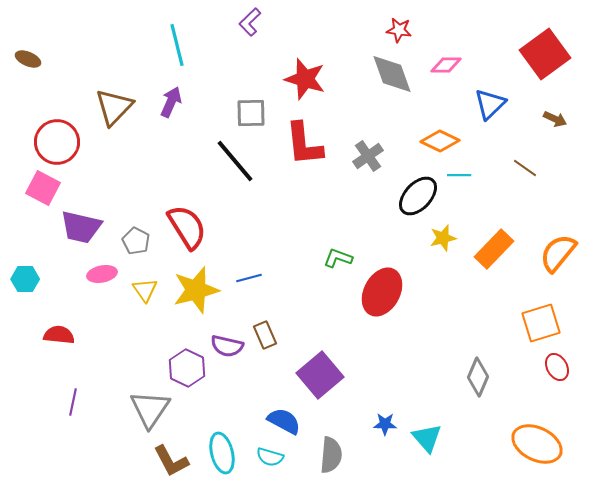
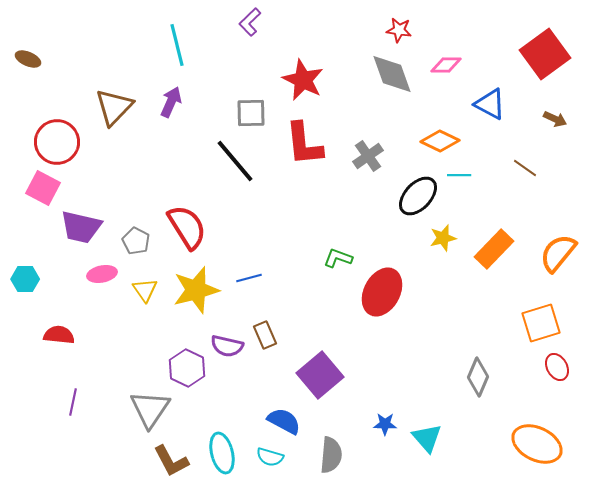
red star at (305, 79): moved 2 px left, 1 px down; rotated 9 degrees clockwise
blue triangle at (490, 104): rotated 48 degrees counterclockwise
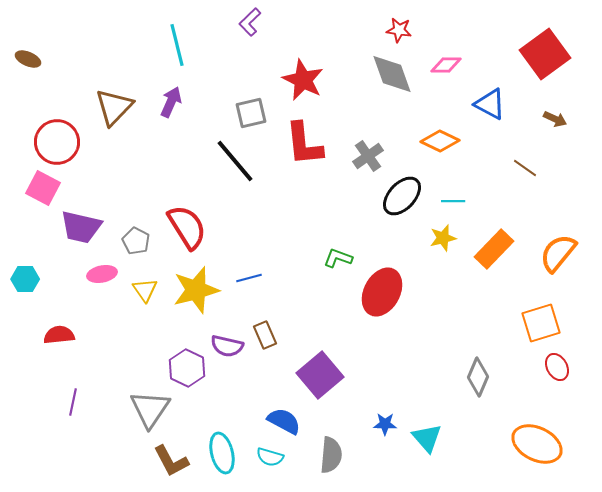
gray square at (251, 113): rotated 12 degrees counterclockwise
cyan line at (459, 175): moved 6 px left, 26 px down
black ellipse at (418, 196): moved 16 px left
red semicircle at (59, 335): rotated 12 degrees counterclockwise
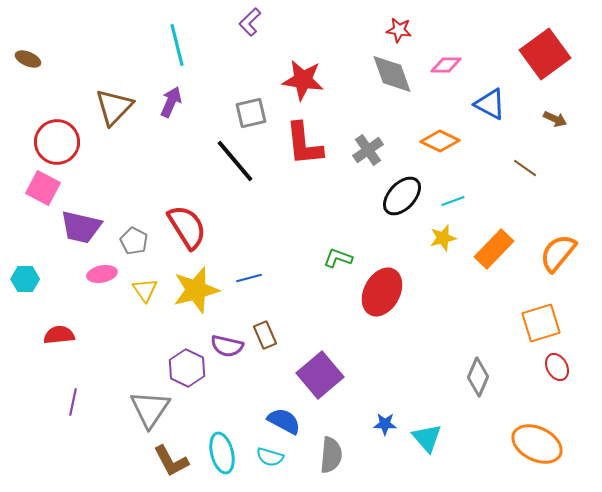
red star at (303, 80): rotated 18 degrees counterclockwise
gray cross at (368, 156): moved 6 px up
cyan line at (453, 201): rotated 20 degrees counterclockwise
gray pentagon at (136, 241): moved 2 px left
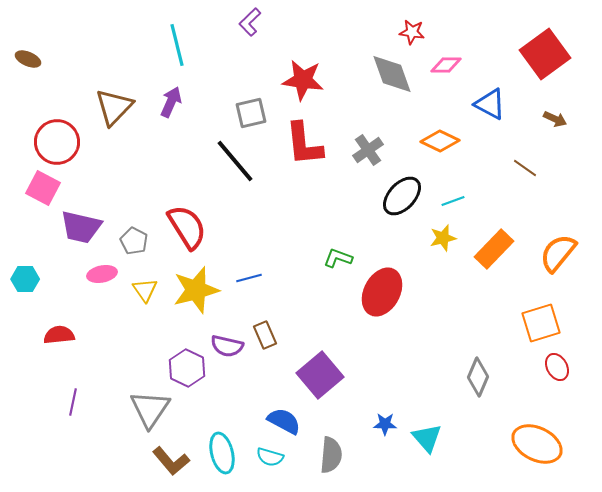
red star at (399, 30): moved 13 px right, 2 px down
brown L-shape at (171, 461): rotated 12 degrees counterclockwise
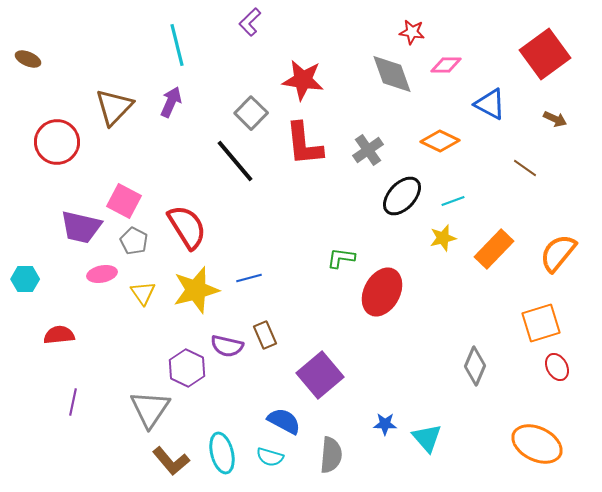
gray square at (251, 113): rotated 32 degrees counterclockwise
pink square at (43, 188): moved 81 px right, 13 px down
green L-shape at (338, 258): moved 3 px right; rotated 12 degrees counterclockwise
yellow triangle at (145, 290): moved 2 px left, 3 px down
gray diamond at (478, 377): moved 3 px left, 11 px up
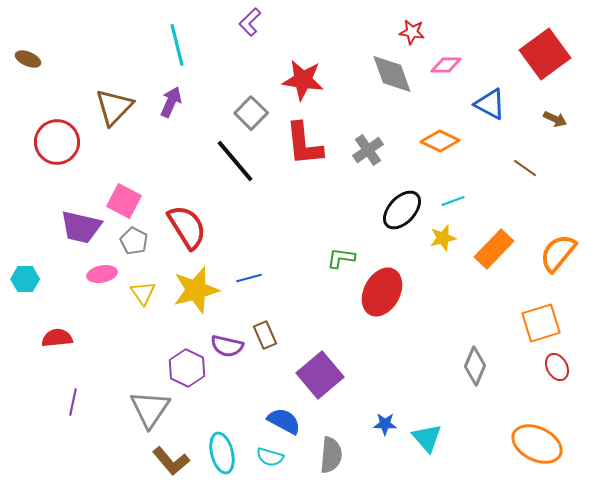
black ellipse at (402, 196): moved 14 px down
red semicircle at (59, 335): moved 2 px left, 3 px down
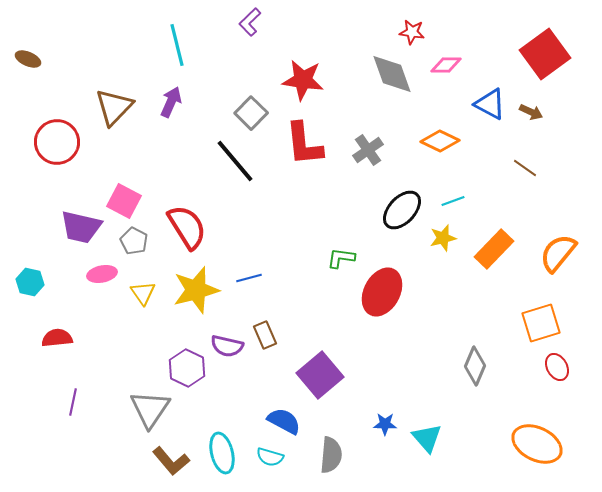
brown arrow at (555, 119): moved 24 px left, 7 px up
cyan hexagon at (25, 279): moved 5 px right, 3 px down; rotated 12 degrees clockwise
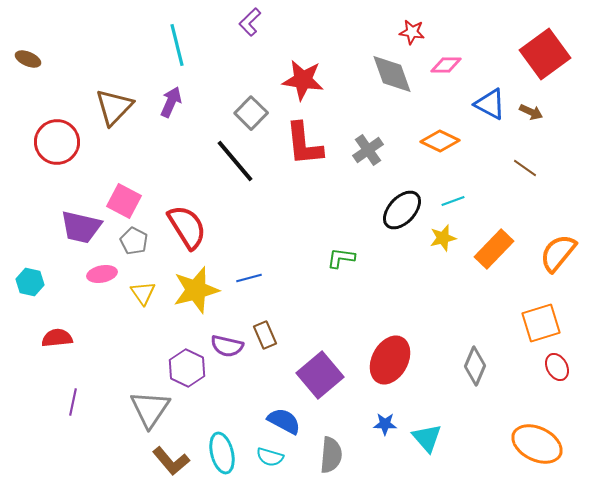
red ellipse at (382, 292): moved 8 px right, 68 px down
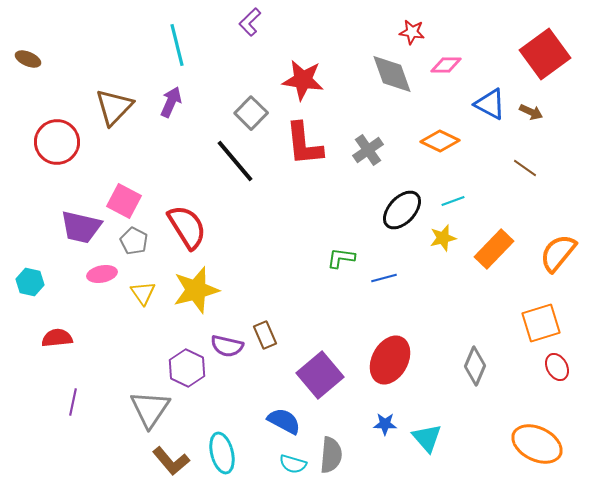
blue line at (249, 278): moved 135 px right
cyan semicircle at (270, 457): moved 23 px right, 7 px down
